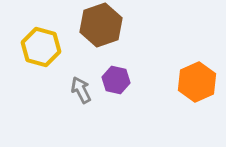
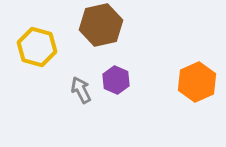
brown hexagon: rotated 6 degrees clockwise
yellow hexagon: moved 4 px left
purple hexagon: rotated 12 degrees clockwise
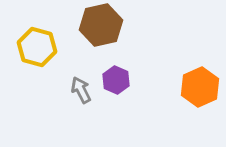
orange hexagon: moved 3 px right, 5 px down
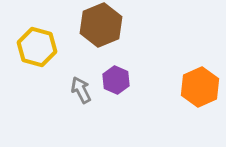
brown hexagon: rotated 9 degrees counterclockwise
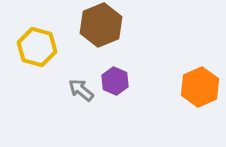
purple hexagon: moved 1 px left, 1 px down
gray arrow: rotated 24 degrees counterclockwise
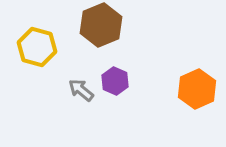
orange hexagon: moved 3 px left, 2 px down
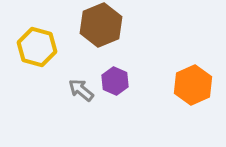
orange hexagon: moved 4 px left, 4 px up
